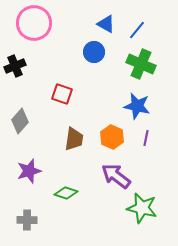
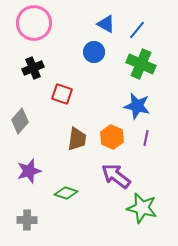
black cross: moved 18 px right, 2 px down
brown trapezoid: moved 3 px right
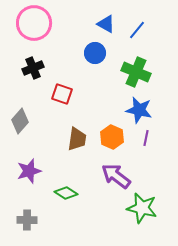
blue circle: moved 1 px right, 1 px down
green cross: moved 5 px left, 8 px down
blue star: moved 2 px right, 4 px down
green diamond: rotated 15 degrees clockwise
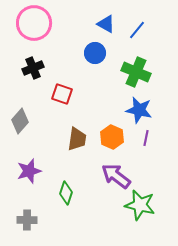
green diamond: rotated 75 degrees clockwise
green star: moved 2 px left, 3 px up
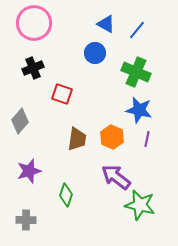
purple line: moved 1 px right, 1 px down
purple arrow: moved 1 px down
green diamond: moved 2 px down
gray cross: moved 1 px left
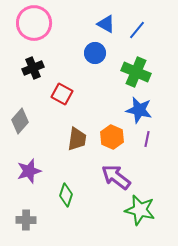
red square: rotated 10 degrees clockwise
green star: moved 5 px down
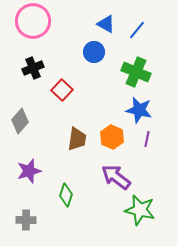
pink circle: moved 1 px left, 2 px up
blue circle: moved 1 px left, 1 px up
red square: moved 4 px up; rotated 15 degrees clockwise
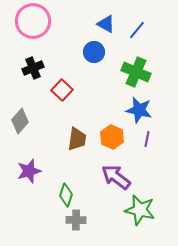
gray cross: moved 50 px right
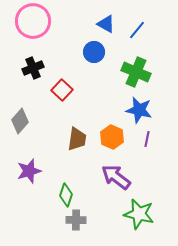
green star: moved 1 px left, 4 px down
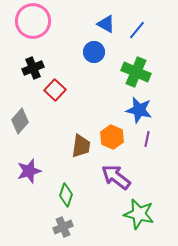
red square: moved 7 px left
brown trapezoid: moved 4 px right, 7 px down
gray cross: moved 13 px left, 7 px down; rotated 24 degrees counterclockwise
